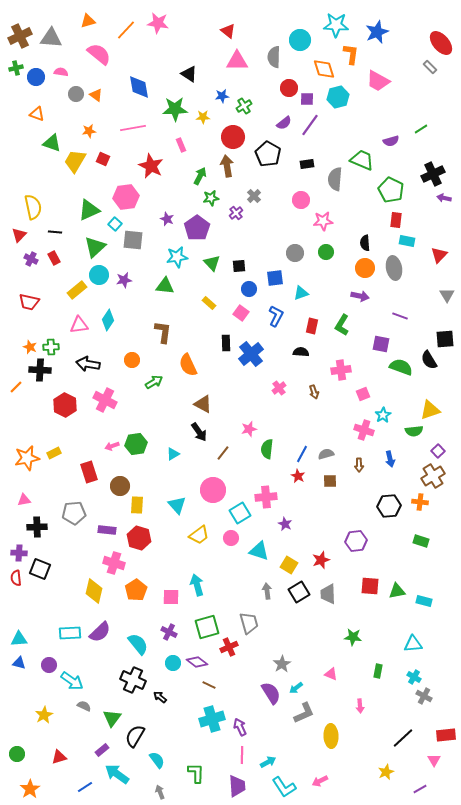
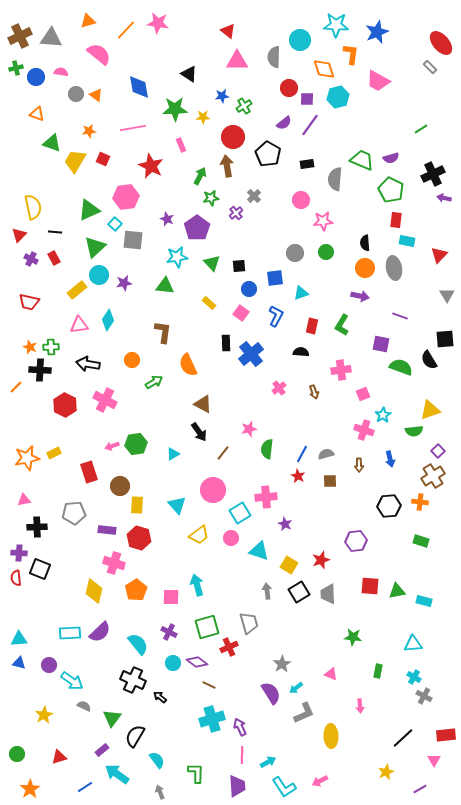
purple semicircle at (391, 141): moved 17 px down
purple star at (124, 280): moved 3 px down
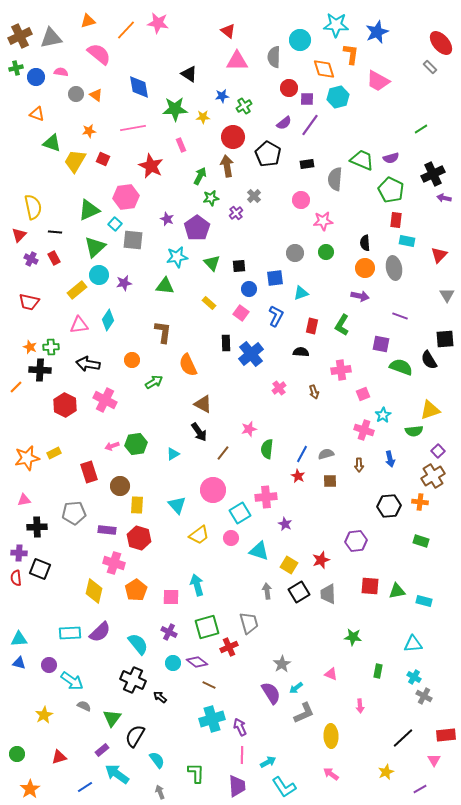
gray triangle at (51, 38): rotated 15 degrees counterclockwise
pink arrow at (320, 781): moved 11 px right, 7 px up; rotated 63 degrees clockwise
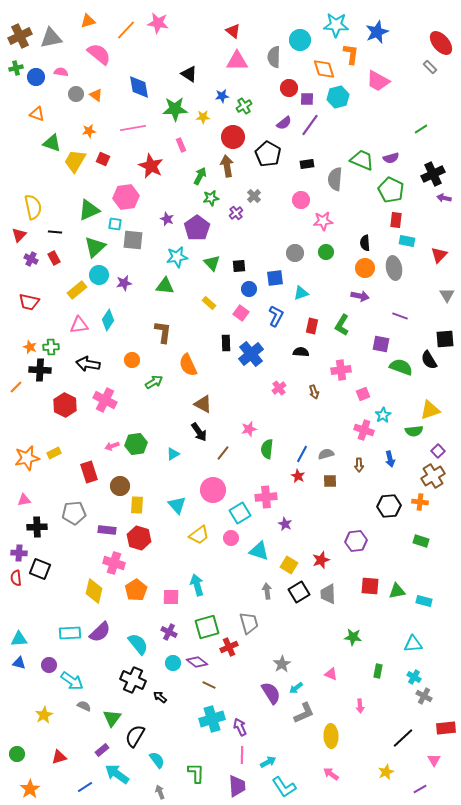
red triangle at (228, 31): moved 5 px right
cyan square at (115, 224): rotated 32 degrees counterclockwise
red rectangle at (446, 735): moved 7 px up
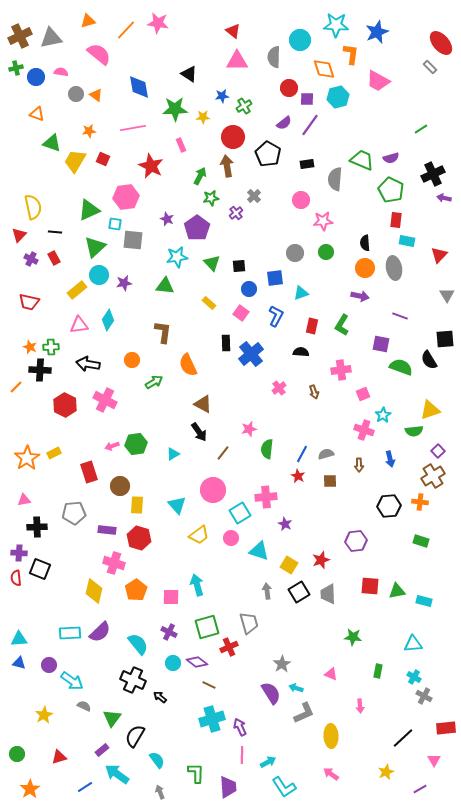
orange star at (27, 458): rotated 20 degrees counterclockwise
cyan arrow at (296, 688): rotated 56 degrees clockwise
purple trapezoid at (237, 786): moved 9 px left, 1 px down
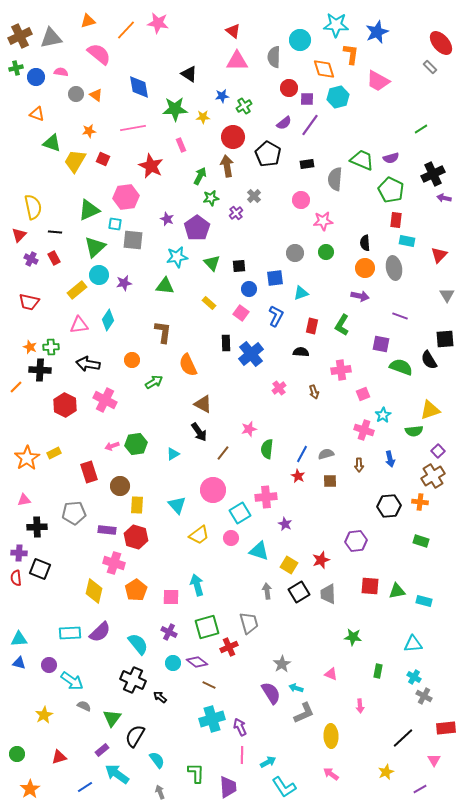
red hexagon at (139, 538): moved 3 px left, 1 px up
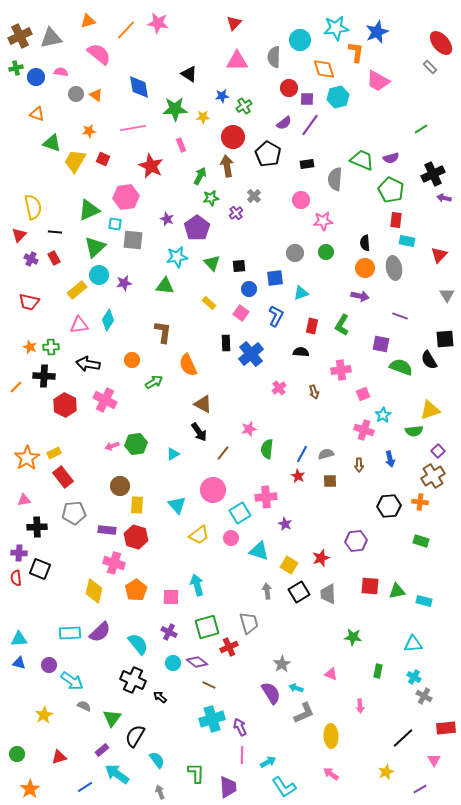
cyan star at (336, 25): moved 3 px down; rotated 10 degrees counterclockwise
red triangle at (233, 31): moved 1 px right, 8 px up; rotated 35 degrees clockwise
orange L-shape at (351, 54): moved 5 px right, 2 px up
black cross at (40, 370): moved 4 px right, 6 px down
red rectangle at (89, 472): moved 26 px left, 5 px down; rotated 20 degrees counterclockwise
red star at (321, 560): moved 2 px up
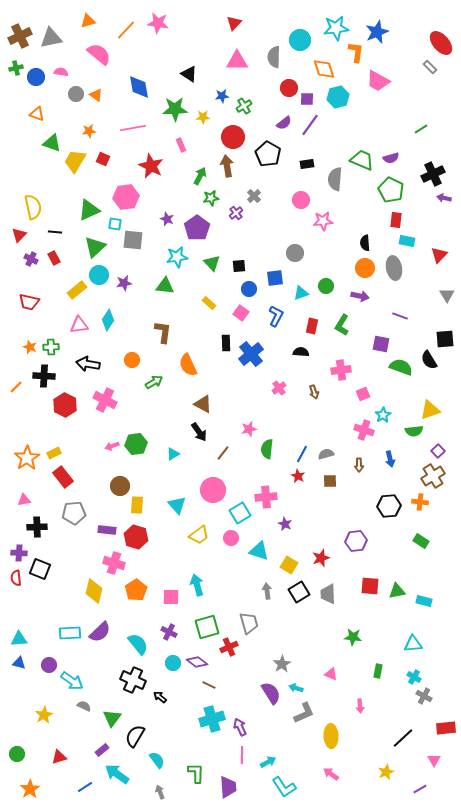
green circle at (326, 252): moved 34 px down
green rectangle at (421, 541): rotated 14 degrees clockwise
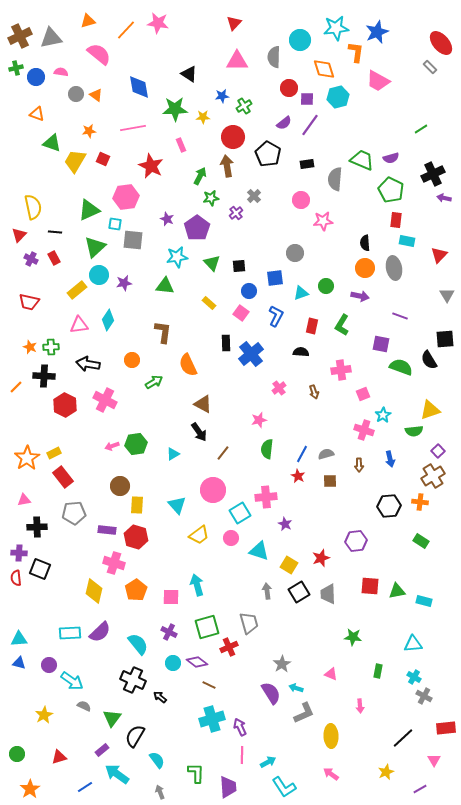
blue circle at (249, 289): moved 2 px down
pink star at (249, 429): moved 10 px right, 9 px up
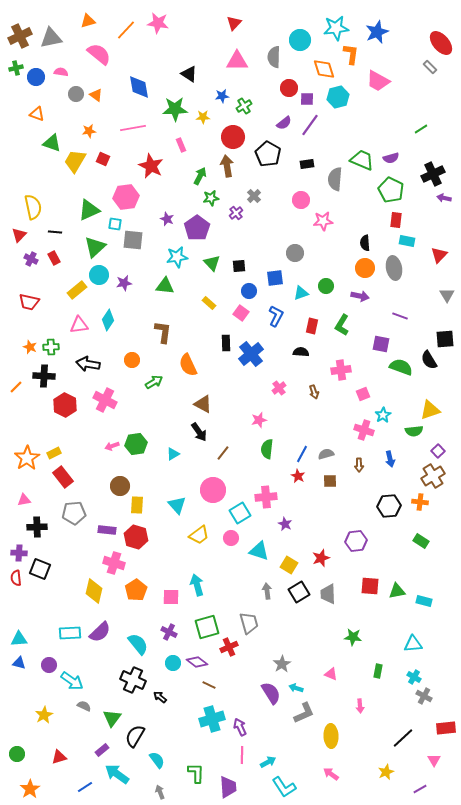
orange L-shape at (356, 52): moved 5 px left, 2 px down
